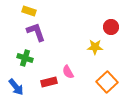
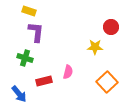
purple L-shape: rotated 25 degrees clockwise
pink semicircle: rotated 136 degrees counterclockwise
red rectangle: moved 5 px left, 1 px up
blue arrow: moved 3 px right, 7 px down
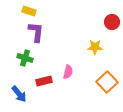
red circle: moved 1 px right, 5 px up
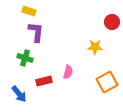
orange square: rotated 15 degrees clockwise
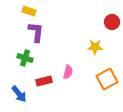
orange square: moved 3 px up
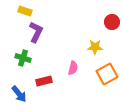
yellow rectangle: moved 4 px left
purple L-shape: rotated 20 degrees clockwise
green cross: moved 2 px left
pink semicircle: moved 5 px right, 4 px up
orange square: moved 5 px up
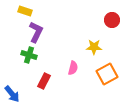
red circle: moved 2 px up
yellow star: moved 1 px left
green cross: moved 6 px right, 3 px up
red rectangle: rotated 49 degrees counterclockwise
blue arrow: moved 7 px left
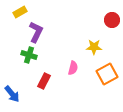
yellow rectangle: moved 5 px left, 1 px down; rotated 48 degrees counterclockwise
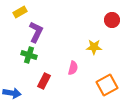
orange square: moved 11 px down
blue arrow: moved 1 px up; rotated 42 degrees counterclockwise
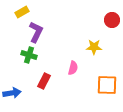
yellow rectangle: moved 2 px right
orange square: rotated 30 degrees clockwise
blue arrow: rotated 18 degrees counterclockwise
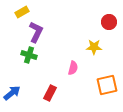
red circle: moved 3 px left, 2 px down
red rectangle: moved 6 px right, 12 px down
orange square: rotated 15 degrees counterclockwise
blue arrow: rotated 30 degrees counterclockwise
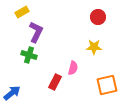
red circle: moved 11 px left, 5 px up
red rectangle: moved 5 px right, 11 px up
